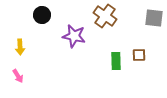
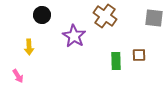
purple star: rotated 20 degrees clockwise
yellow arrow: moved 9 px right
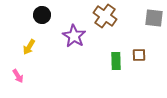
yellow arrow: rotated 35 degrees clockwise
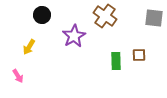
purple star: rotated 10 degrees clockwise
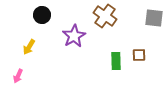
pink arrow: rotated 56 degrees clockwise
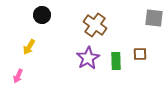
brown cross: moved 10 px left, 9 px down
purple star: moved 14 px right, 22 px down
brown square: moved 1 px right, 1 px up
